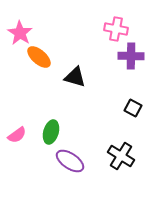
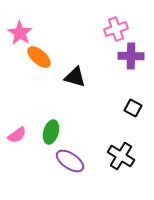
pink cross: rotated 30 degrees counterclockwise
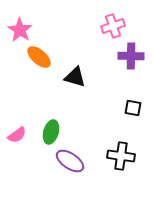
pink cross: moved 3 px left, 3 px up
pink star: moved 3 px up
black square: rotated 18 degrees counterclockwise
black cross: rotated 24 degrees counterclockwise
